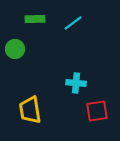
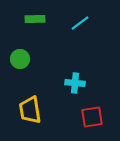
cyan line: moved 7 px right
green circle: moved 5 px right, 10 px down
cyan cross: moved 1 px left
red square: moved 5 px left, 6 px down
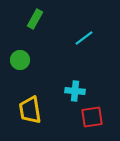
green rectangle: rotated 60 degrees counterclockwise
cyan line: moved 4 px right, 15 px down
green circle: moved 1 px down
cyan cross: moved 8 px down
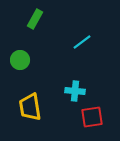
cyan line: moved 2 px left, 4 px down
yellow trapezoid: moved 3 px up
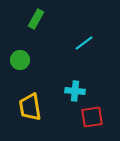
green rectangle: moved 1 px right
cyan line: moved 2 px right, 1 px down
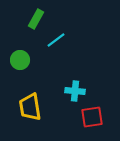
cyan line: moved 28 px left, 3 px up
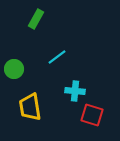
cyan line: moved 1 px right, 17 px down
green circle: moved 6 px left, 9 px down
red square: moved 2 px up; rotated 25 degrees clockwise
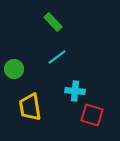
green rectangle: moved 17 px right, 3 px down; rotated 72 degrees counterclockwise
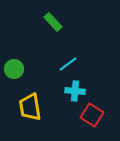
cyan line: moved 11 px right, 7 px down
red square: rotated 15 degrees clockwise
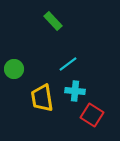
green rectangle: moved 1 px up
yellow trapezoid: moved 12 px right, 9 px up
